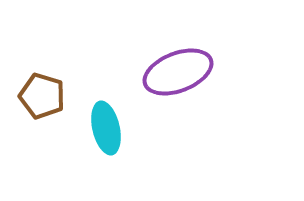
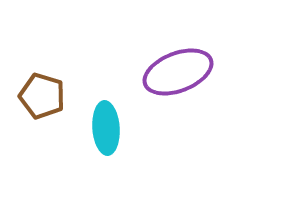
cyan ellipse: rotated 9 degrees clockwise
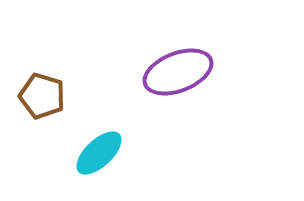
cyan ellipse: moved 7 px left, 25 px down; rotated 51 degrees clockwise
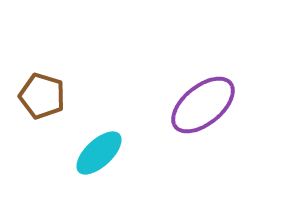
purple ellipse: moved 25 px right, 33 px down; rotated 18 degrees counterclockwise
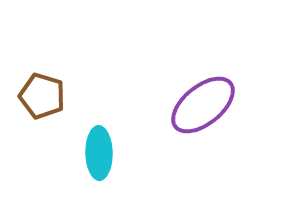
cyan ellipse: rotated 48 degrees counterclockwise
